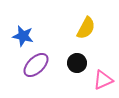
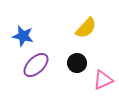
yellow semicircle: rotated 15 degrees clockwise
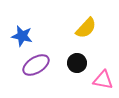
blue star: moved 1 px left
purple ellipse: rotated 12 degrees clockwise
pink triangle: rotated 35 degrees clockwise
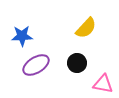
blue star: rotated 15 degrees counterclockwise
pink triangle: moved 4 px down
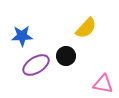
black circle: moved 11 px left, 7 px up
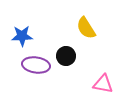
yellow semicircle: rotated 105 degrees clockwise
purple ellipse: rotated 40 degrees clockwise
